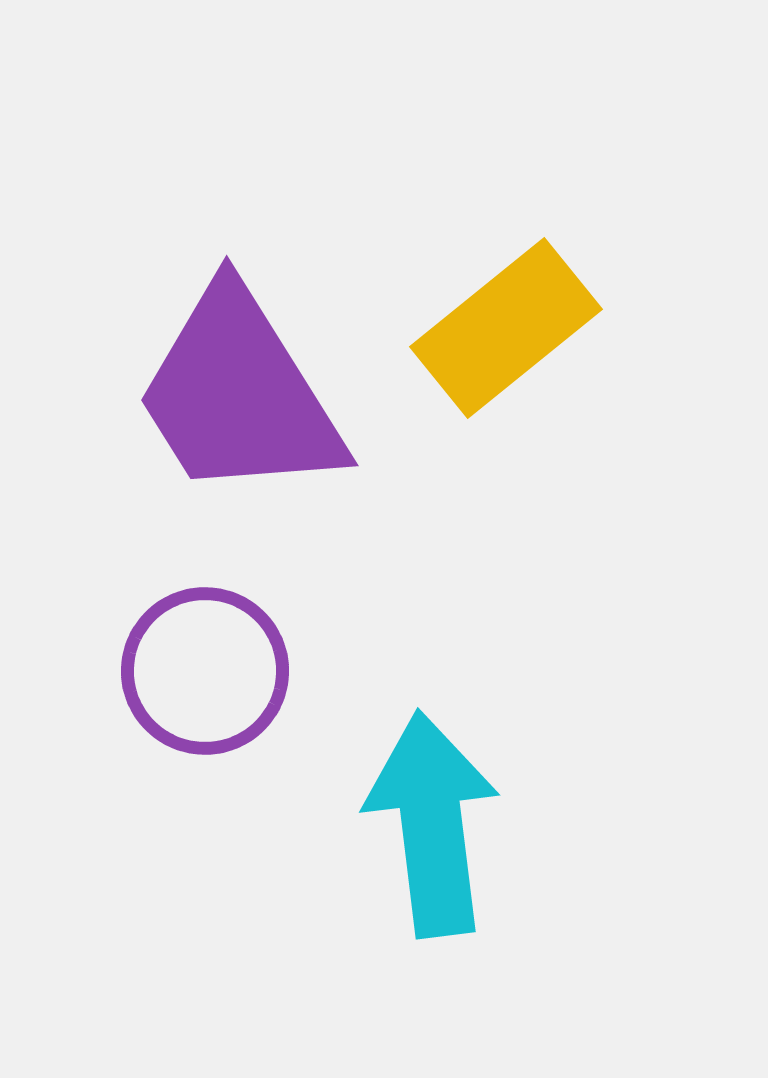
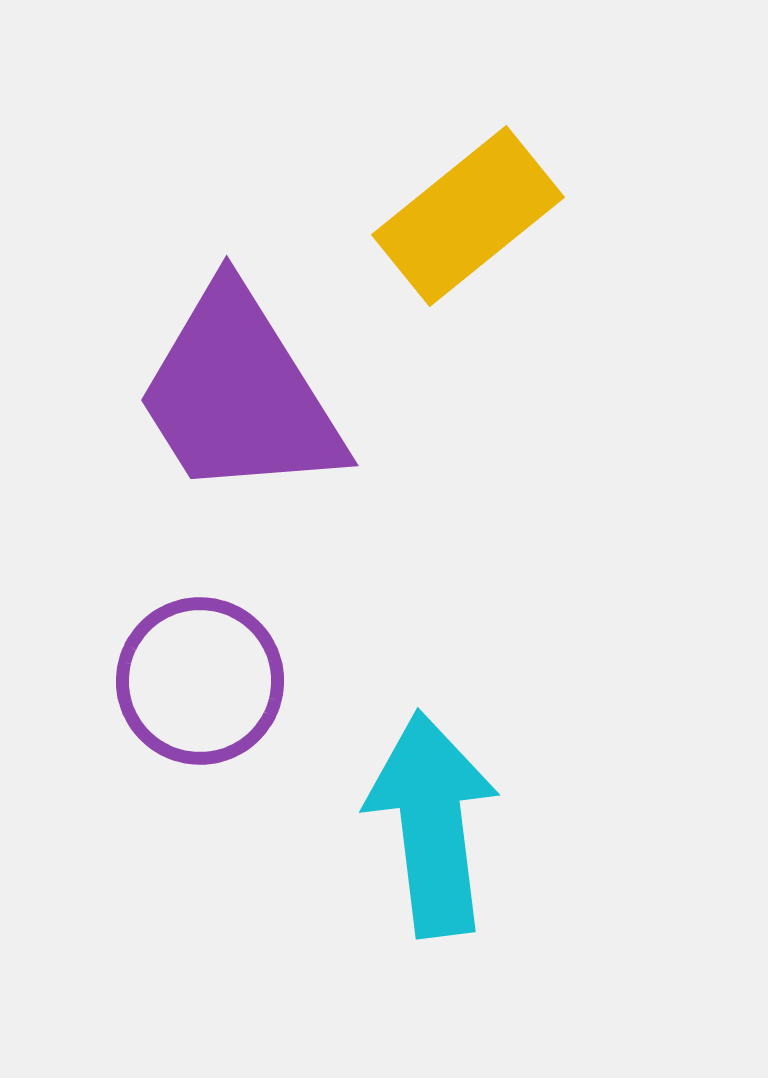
yellow rectangle: moved 38 px left, 112 px up
purple circle: moved 5 px left, 10 px down
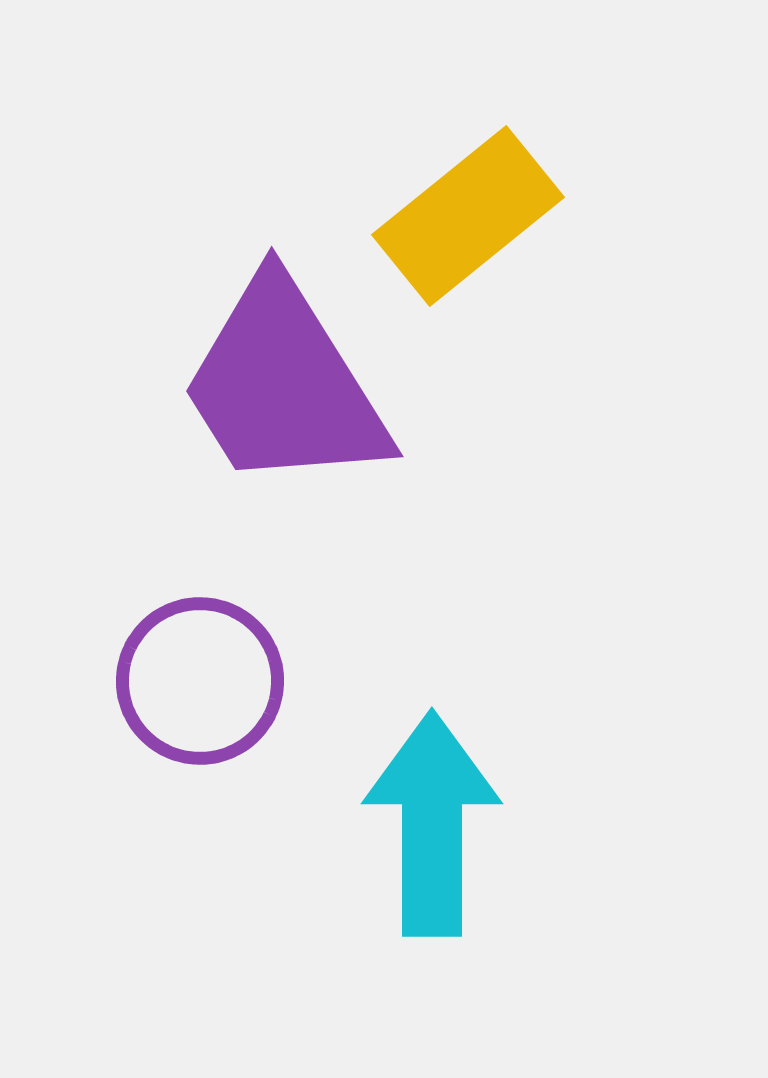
purple trapezoid: moved 45 px right, 9 px up
cyan arrow: rotated 7 degrees clockwise
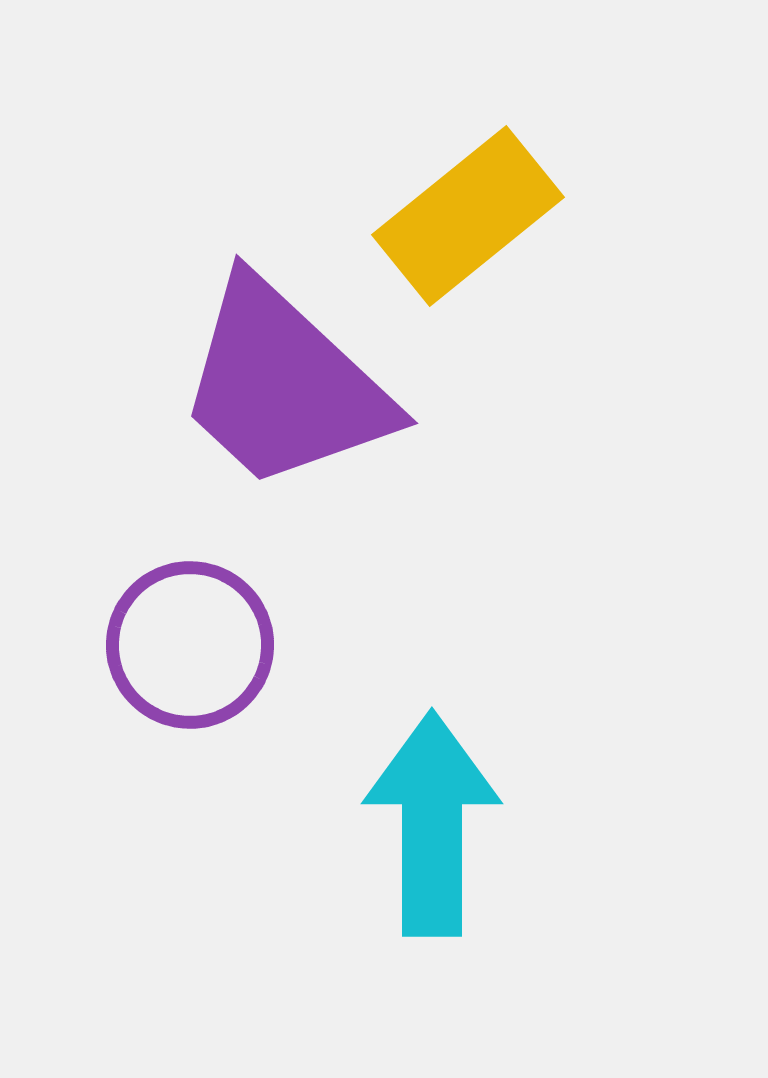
purple trapezoid: rotated 15 degrees counterclockwise
purple circle: moved 10 px left, 36 px up
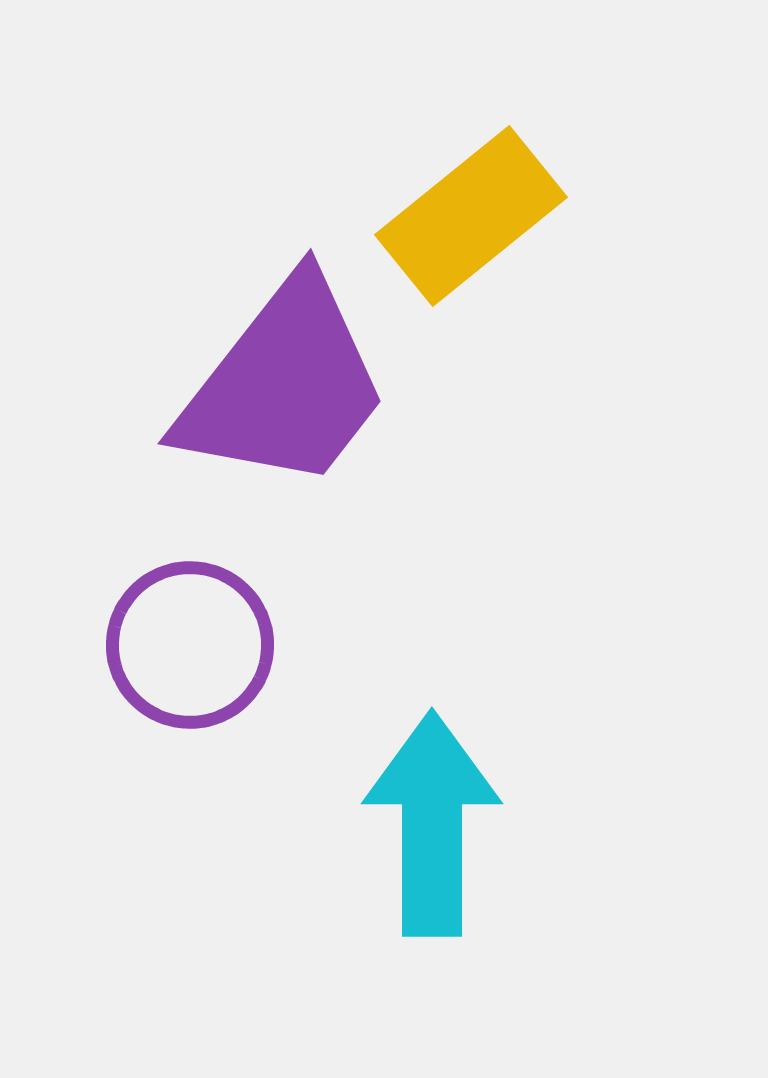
yellow rectangle: moved 3 px right
purple trapezoid: rotated 95 degrees counterclockwise
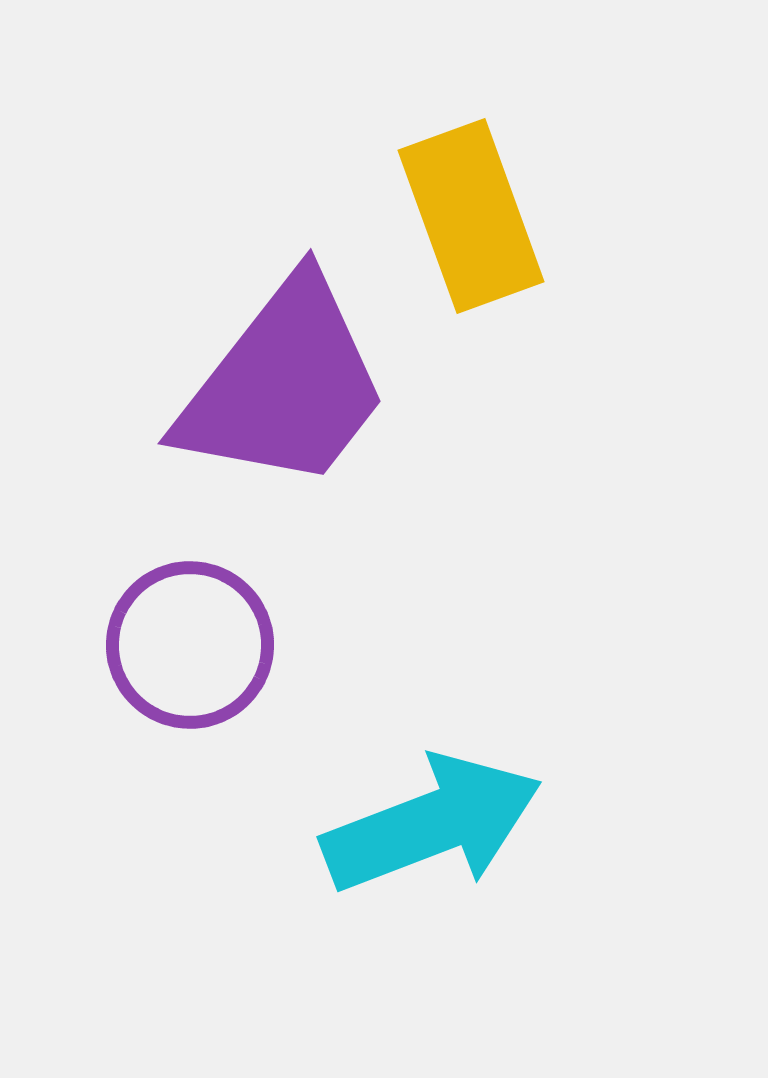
yellow rectangle: rotated 71 degrees counterclockwise
cyan arrow: rotated 69 degrees clockwise
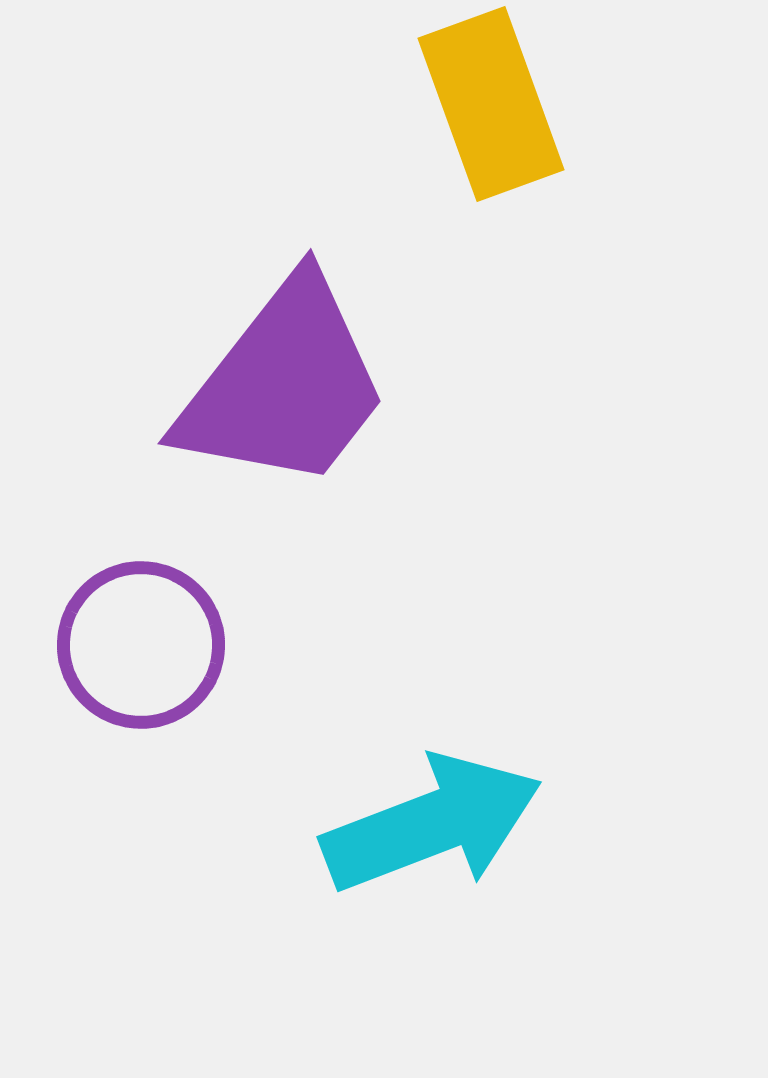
yellow rectangle: moved 20 px right, 112 px up
purple circle: moved 49 px left
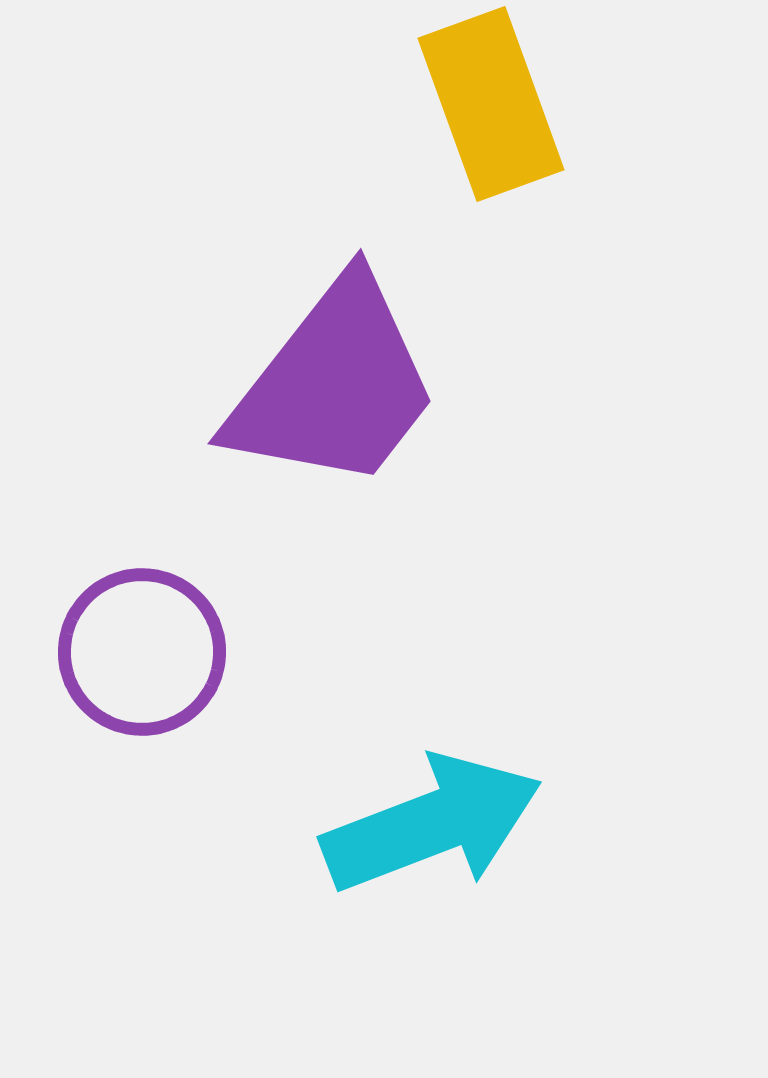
purple trapezoid: moved 50 px right
purple circle: moved 1 px right, 7 px down
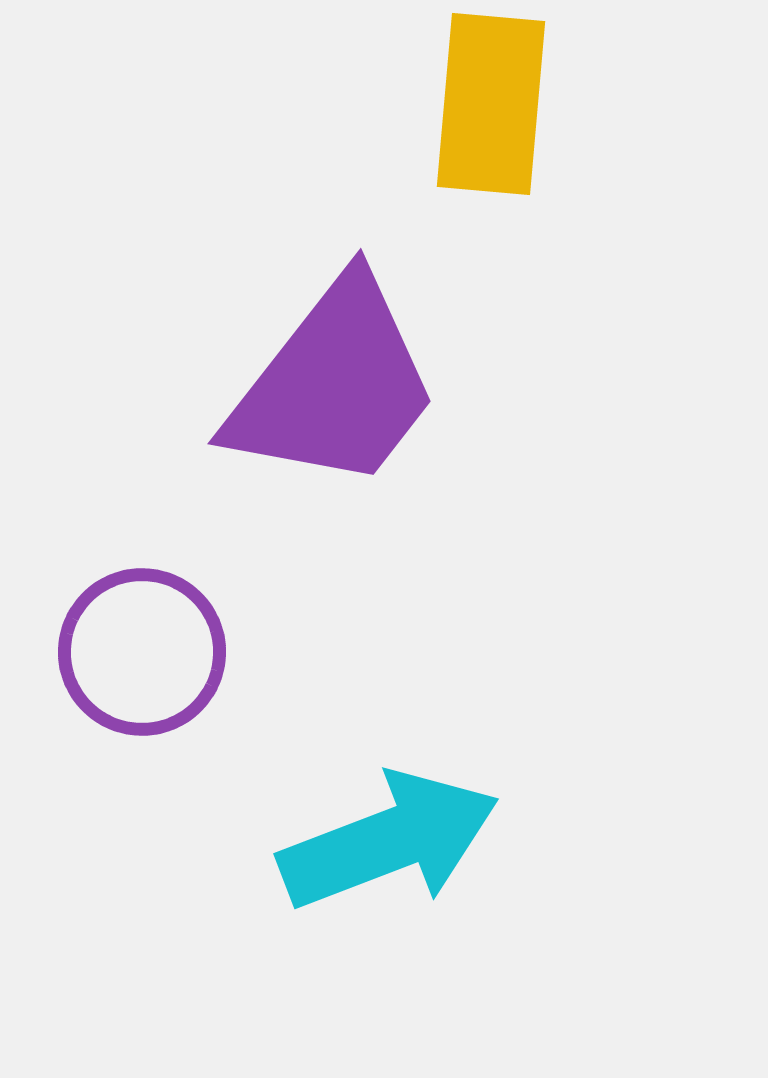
yellow rectangle: rotated 25 degrees clockwise
cyan arrow: moved 43 px left, 17 px down
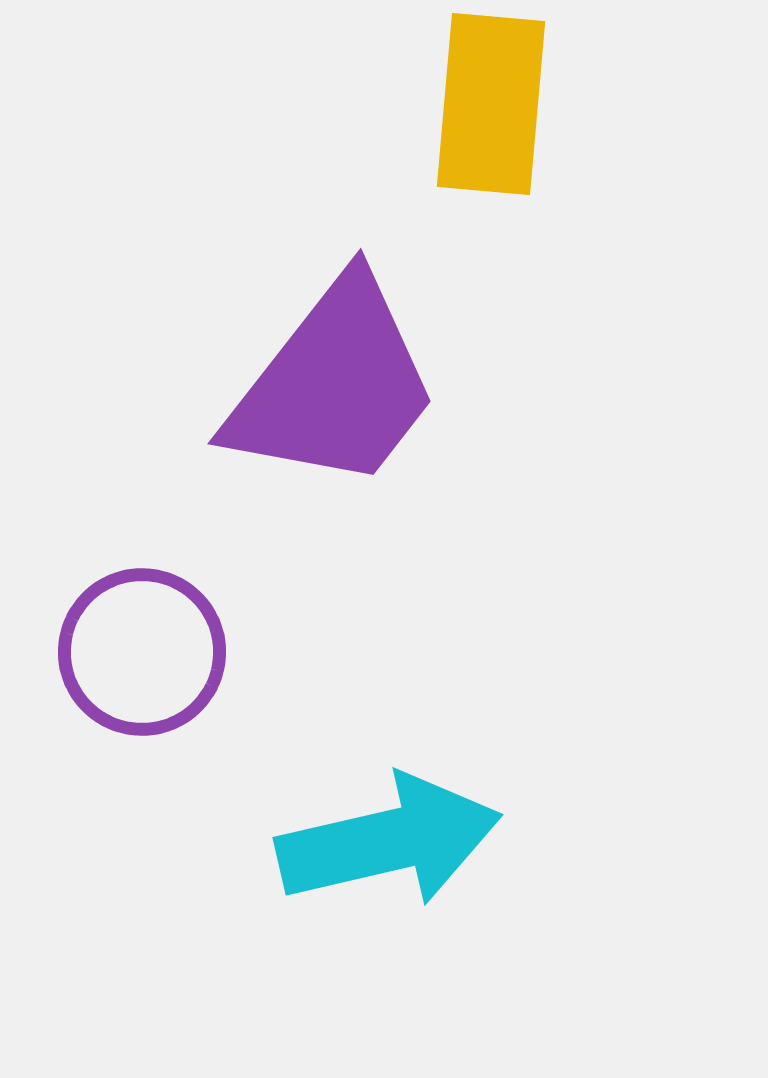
cyan arrow: rotated 8 degrees clockwise
